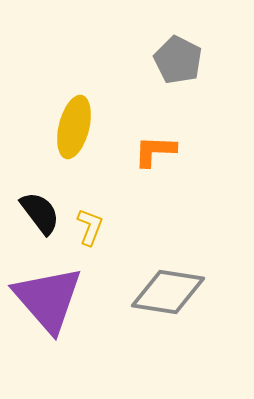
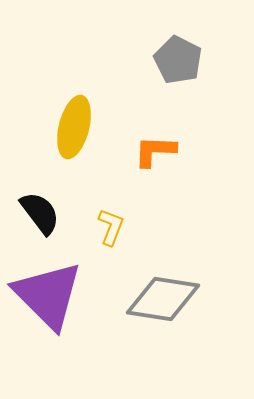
yellow L-shape: moved 21 px right
gray diamond: moved 5 px left, 7 px down
purple triangle: moved 4 px up; rotated 4 degrees counterclockwise
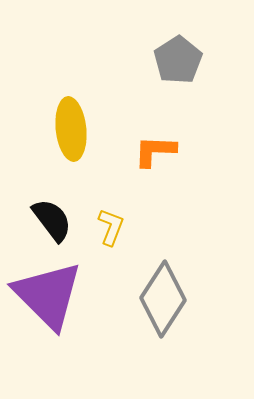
gray pentagon: rotated 12 degrees clockwise
yellow ellipse: moved 3 px left, 2 px down; rotated 20 degrees counterclockwise
black semicircle: moved 12 px right, 7 px down
gray diamond: rotated 66 degrees counterclockwise
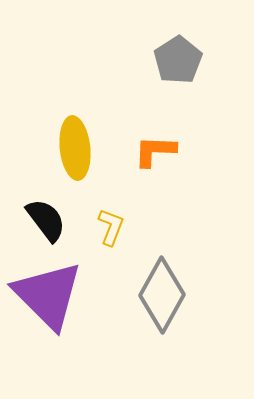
yellow ellipse: moved 4 px right, 19 px down
black semicircle: moved 6 px left
gray diamond: moved 1 px left, 4 px up; rotated 4 degrees counterclockwise
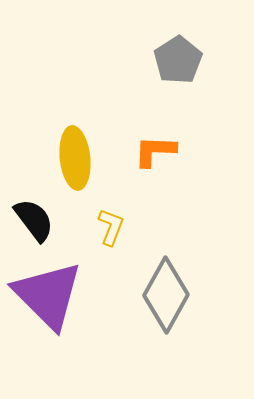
yellow ellipse: moved 10 px down
black semicircle: moved 12 px left
gray diamond: moved 4 px right
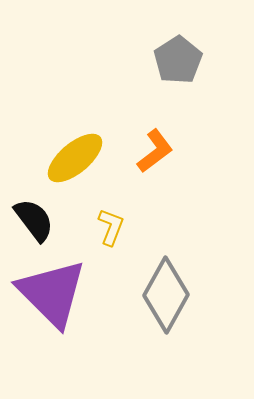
orange L-shape: rotated 141 degrees clockwise
yellow ellipse: rotated 56 degrees clockwise
purple triangle: moved 4 px right, 2 px up
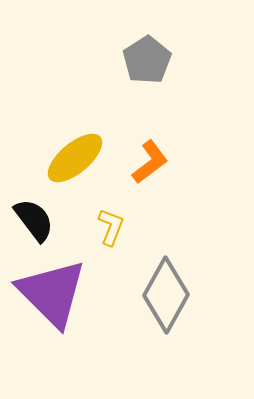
gray pentagon: moved 31 px left
orange L-shape: moved 5 px left, 11 px down
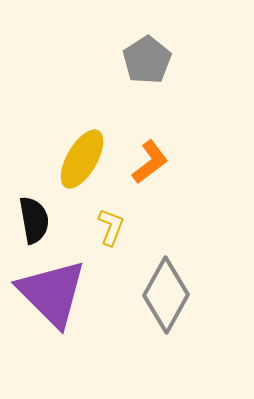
yellow ellipse: moved 7 px right, 1 px down; rotated 20 degrees counterclockwise
black semicircle: rotated 27 degrees clockwise
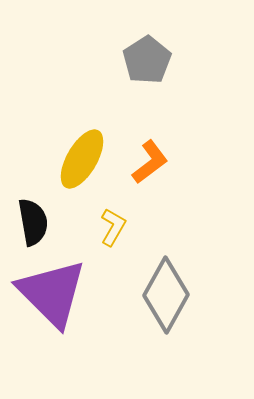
black semicircle: moved 1 px left, 2 px down
yellow L-shape: moved 2 px right; rotated 9 degrees clockwise
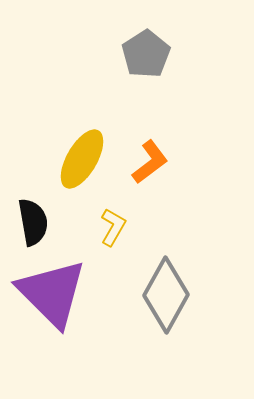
gray pentagon: moved 1 px left, 6 px up
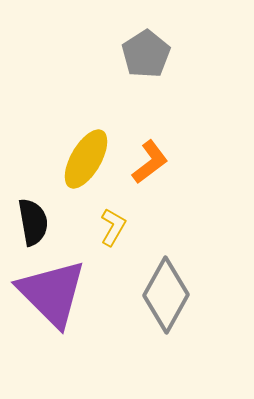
yellow ellipse: moved 4 px right
